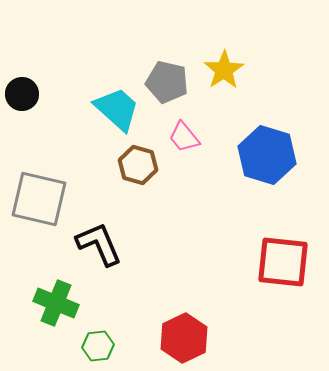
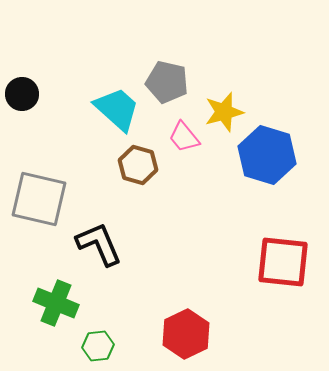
yellow star: moved 42 px down; rotated 18 degrees clockwise
red hexagon: moved 2 px right, 4 px up
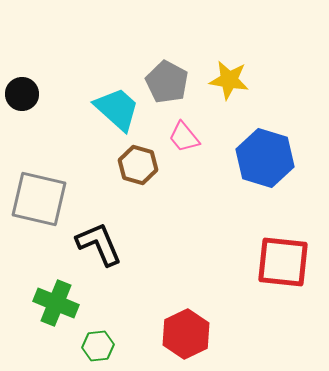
gray pentagon: rotated 15 degrees clockwise
yellow star: moved 5 px right, 32 px up; rotated 24 degrees clockwise
blue hexagon: moved 2 px left, 3 px down
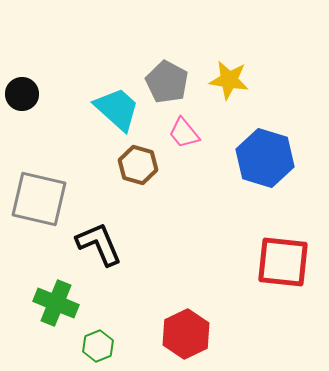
pink trapezoid: moved 4 px up
green hexagon: rotated 16 degrees counterclockwise
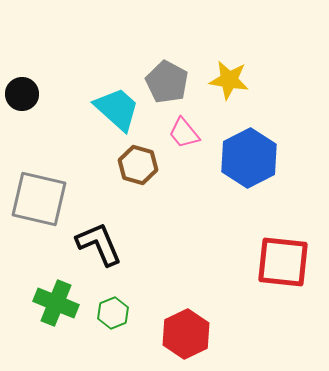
blue hexagon: moved 16 px left; rotated 16 degrees clockwise
green hexagon: moved 15 px right, 33 px up
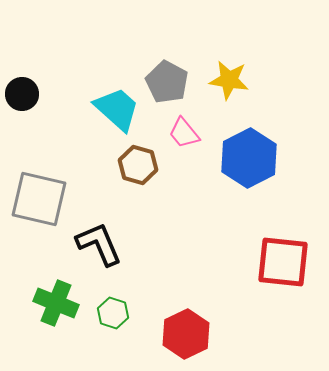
green hexagon: rotated 20 degrees counterclockwise
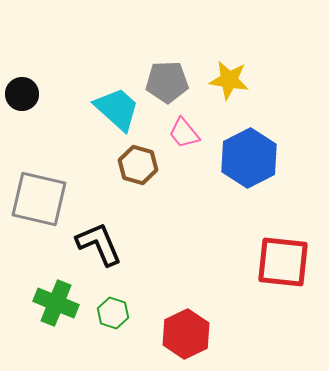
gray pentagon: rotated 30 degrees counterclockwise
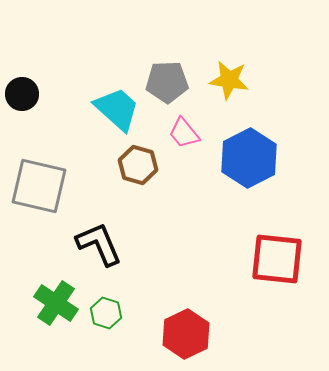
gray square: moved 13 px up
red square: moved 6 px left, 3 px up
green cross: rotated 12 degrees clockwise
green hexagon: moved 7 px left
